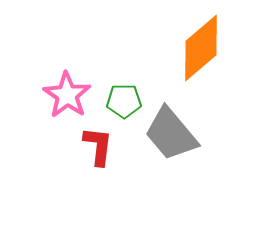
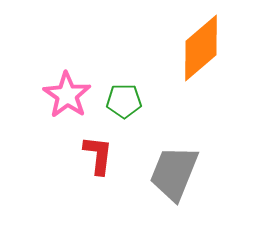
gray trapezoid: moved 3 px right, 39 px down; rotated 62 degrees clockwise
red L-shape: moved 9 px down
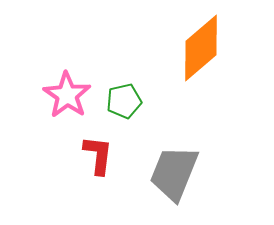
green pentagon: rotated 12 degrees counterclockwise
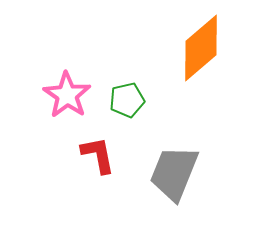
green pentagon: moved 3 px right, 1 px up
red L-shape: rotated 18 degrees counterclockwise
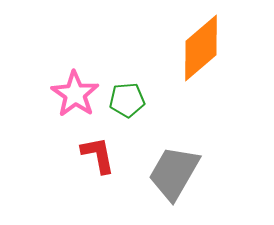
pink star: moved 8 px right, 1 px up
green pentagon: rotated 8 degrees clockwise
gray trapezoid: rotated 8 degrees clockwise
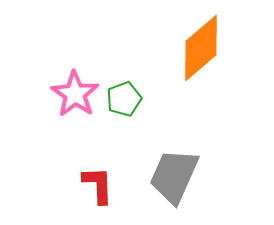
green pentagon: moved 3 px left, 1 px up; rotated 16 degrees counterclockwise
red L-shape: moved 30 px down; rotated 9 degrees clockwise
gray trapezoid: moved 3 px down; rotated 6 degrees counterclockwise
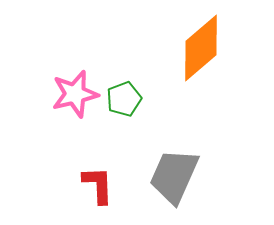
pink star: rotated 24 degrees clockwise
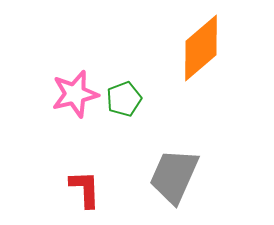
red L-shape: moved 13 px left, 4 px down
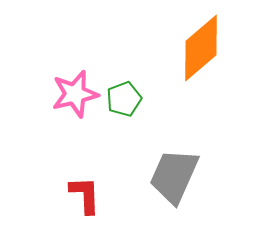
red L-shape: moved 6 px down
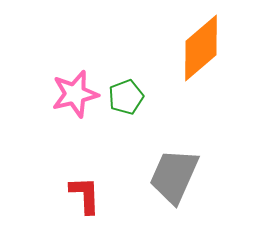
green pentagon: moved 2 px right, 2 px up
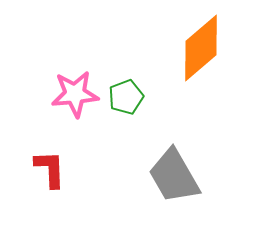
pink star: rotated 9 degrees clockwise
gray trapezoid: rotated 54 degrees counterclockwise
red L-shape: moved 35 px left, 26 px up
